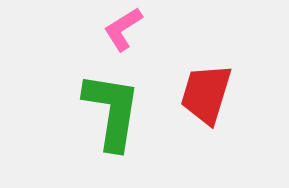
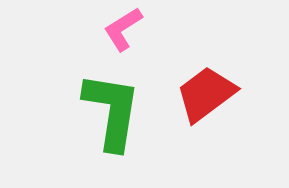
red trapezoid: rotated 36 degrees clockwise
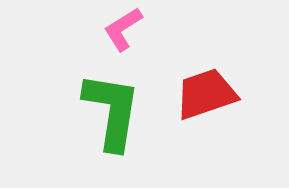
red trapezoid: rotated 18 degrees clockwise
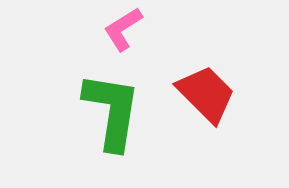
red trapezoid: rotated 64 degrees clockwise
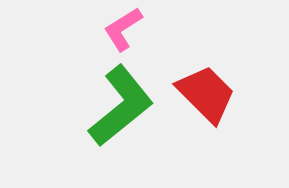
green L-shape: moved 9 px right, 5 px up; rotated 42 degrees clockwise
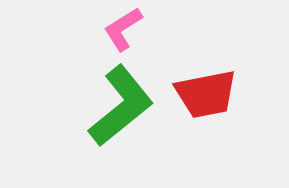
red trapezoid: rotated 124 degrees clockwise
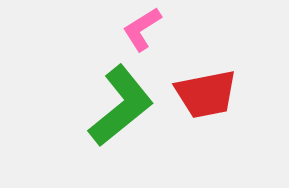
pink L-shape: moved 19 px right
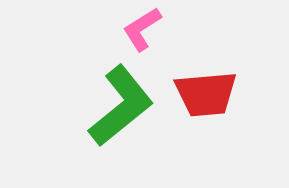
red trapezoid: rotated 6 degrees clockwise
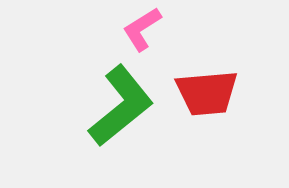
red trapezoid: moved 1 px right, 1 px up
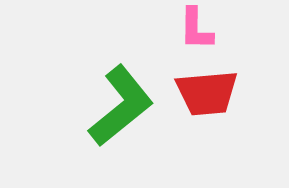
pink L-shape: moved 54 px right; rotated 57 degrees counterclockwise
